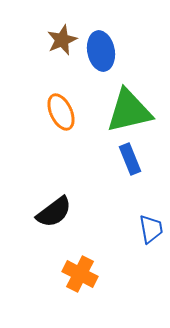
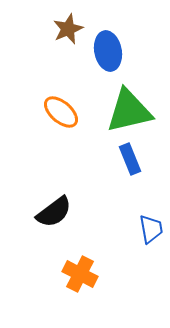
brown star: moved 6 px right, 11 px up
blue ellipse: moved 7 px right
orange ellipse: rotated 24 degrees counterclockwise
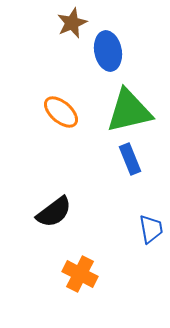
brown star: moved 4 px right, 6 px up
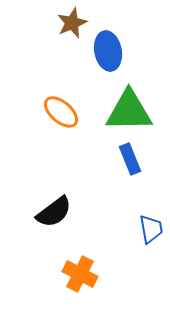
green triangle: rotated 12 degrees clockwise
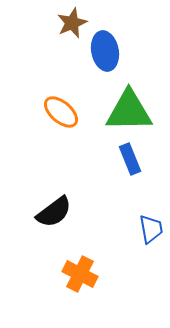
blue ellipse: moved 3 px left
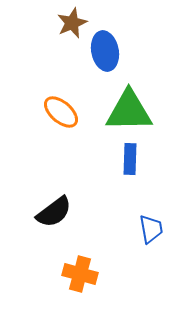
blue rectangle: rotated 24 degrees clockwise
orange cross: rotated 12 degrees counterclockwise
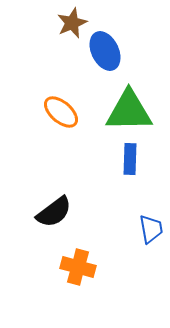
blue ellipse: rotated 15 degrees counterclockwise
orange cross: moved 2 px left, 7 px up
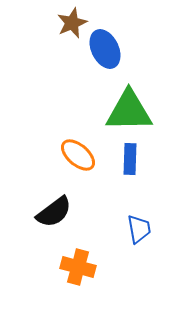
blue ellipse: moved 2 px up
orange ellipse: moved 17 px right, 43 px down
blue trapezoid: moved 12 px left
